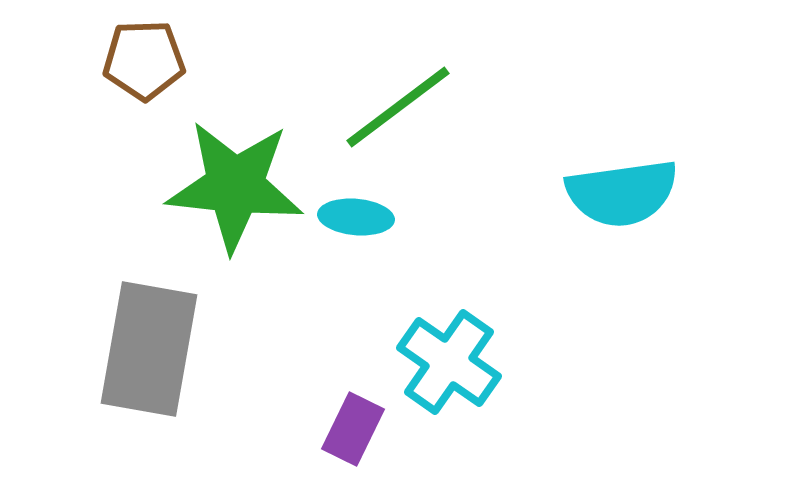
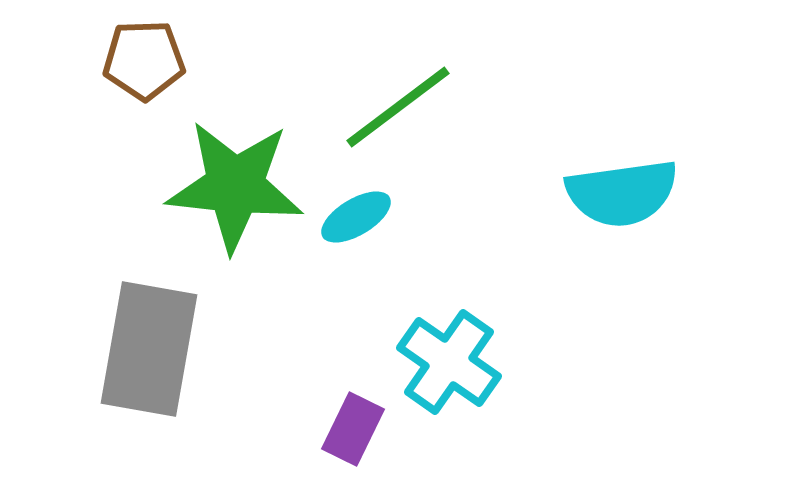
cyan ellipse: rotated 36 degrees counterclockwise
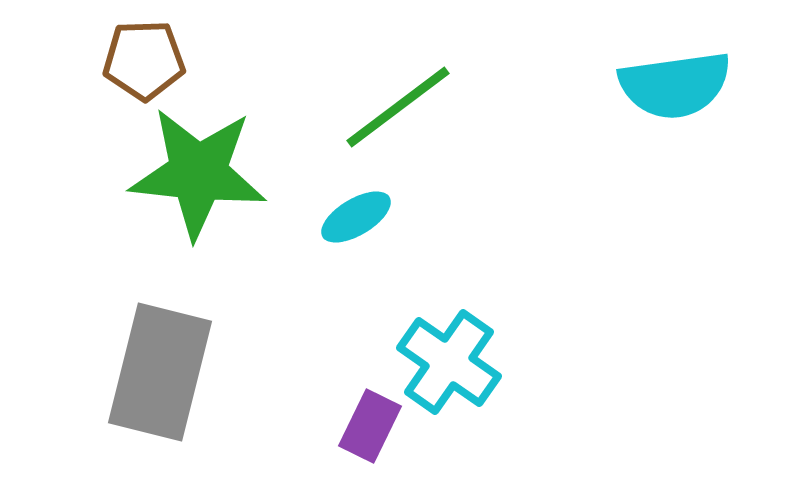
green star: moved 37 px left, 13 px up
cyan semicircle: moved 53 px right, 108 px up
gray rectangle: moved 11 px right, 23 px down; rotated 4 degrees clockwise
purple rectangle: moved 17 px right, 3 px up
